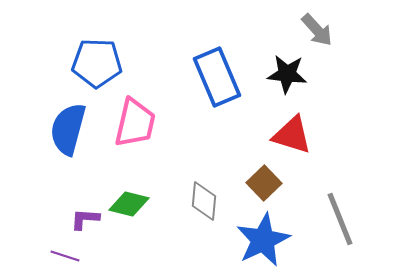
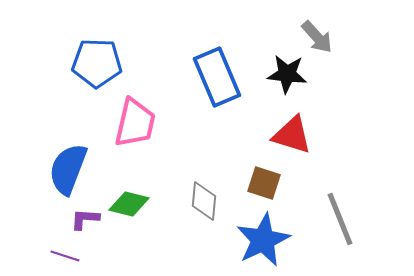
gray arrow: moved 7 px down
blue semicircle: moved 40 px down; rotated 6 degrees clockwise
brown square: rotated 28 degrees counterclockwise
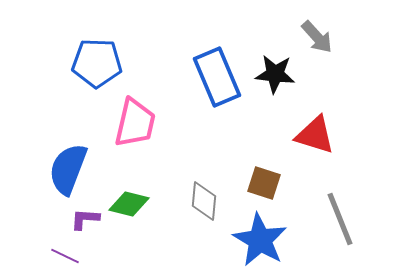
black star: moved 12 px left
red triangle: moved 23 px right
blue star: moved 3 px left; rotated 16 degrees counterclockwise
purple line: rotated 8 degrees clockwise
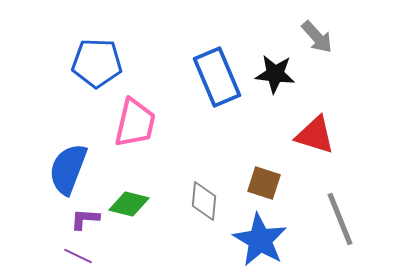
purple line: moved 13 px right
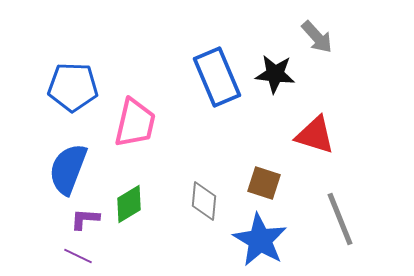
blue pentagon: moved 24 px left, 24 px down
green diamond: rotated 45 degrees counterclockwise
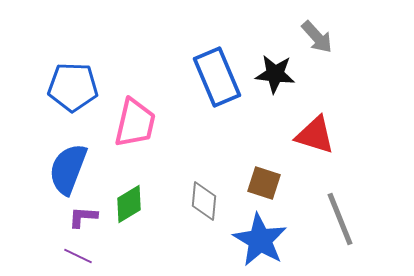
purple L-shape: moved 2 px left, 2 px up
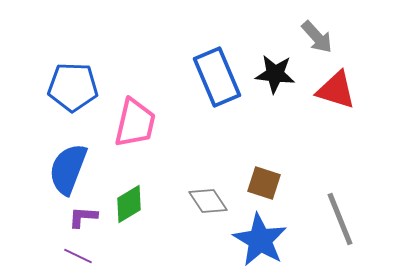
red triangle: moved 21 px right, 45 px up
gray diamond: moved 4 px right; rotated 39 degrees counterclockwise
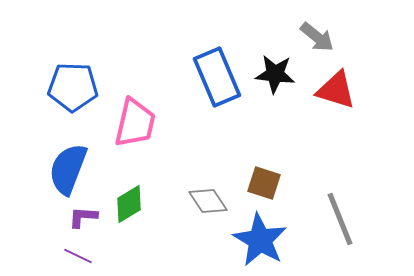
gray arrow: rotated 9 degrees counterclockwise
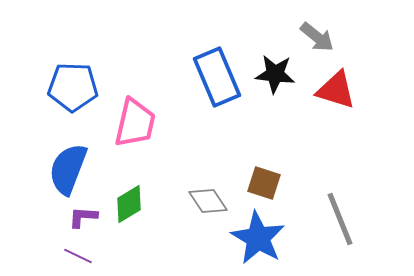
blue star: moved 2 px left, 2 px up
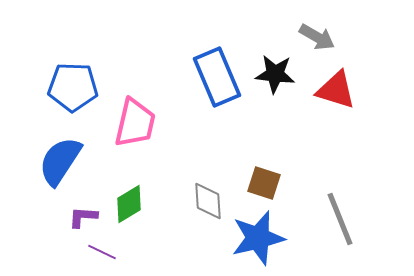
gray arrow: rotated 9 degrees counterclockwise
blue semicircle: moved 8 px left, 8 px up; rotated 12 degrees clockwise
gray diamond: rotated 30 degrees clockwise
blue star: rotated 28 degrees clockwise
purple line: moved 24 px right, 4 px up
